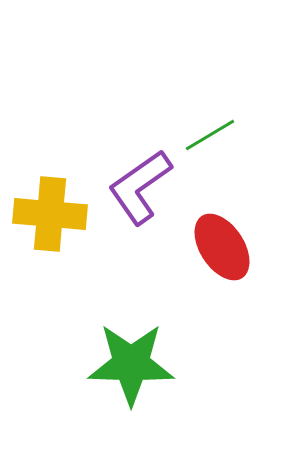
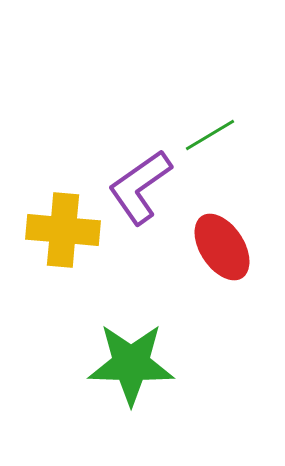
yellow cross: moved 13 px right, 16 px down
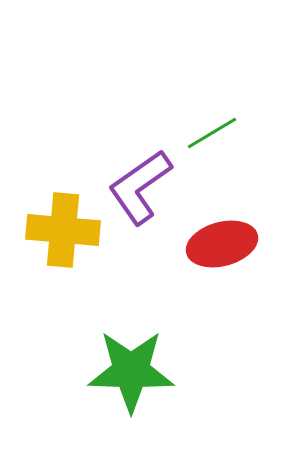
green line: moved 2 px right, 2 px up
red ellipse: moved 3 px up; rotated 72 degrees counterclockwise
green star: moved 7 px down
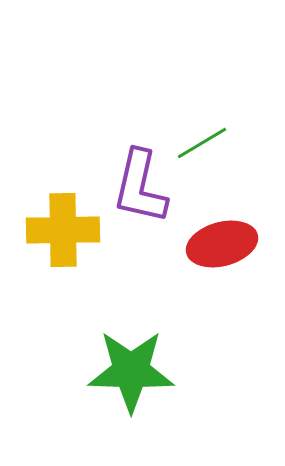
green line: moved 10 px left, 10 px down
purple L-shape: rotated 42 degrees counterclockwise
yellow cross: rotated 6 degrees counterclockwise
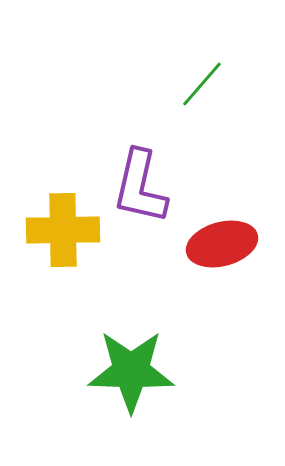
green line: moved 59 px up; rotated 18 degrees counterclockwise
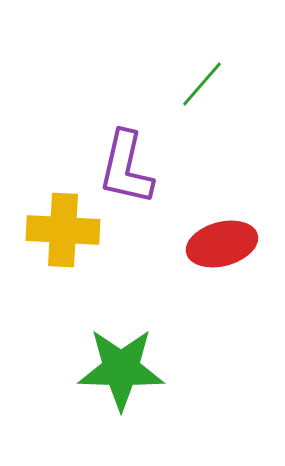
purple L-shape: moved 14 px left, 19 px up
yellow cross: rotated 4 degrees clockwise
green star: moved 10 px left, 2 px up
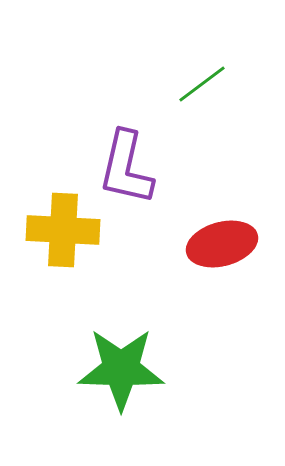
green line: rotated 12 degrees clockwise
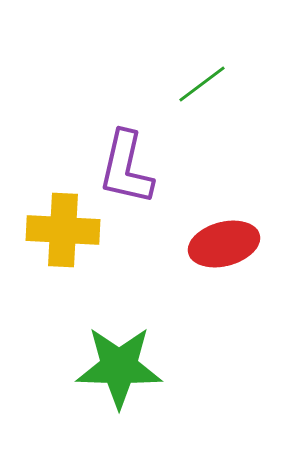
red ellipse: moved 2 px right
green star: moved 2 px left, 2 px up
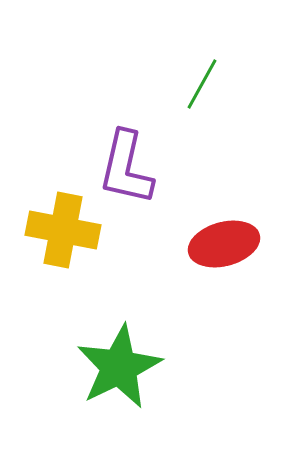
green line: rotated 24 degrees counterclockwise
yellow cross: rotated 8 degrees clockwise
green star: rotated 28 degrees counterclockwise
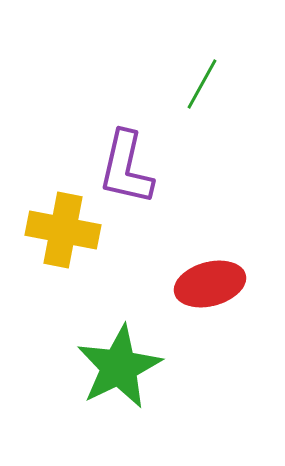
red ellipse: moved 14 px left, 40 px down
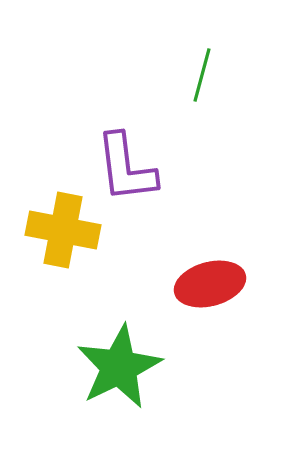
green line: moved 9 px up; rotated 14 degrees counterclockwise
purple L-shape: rotated 20 degrees counterclockwise
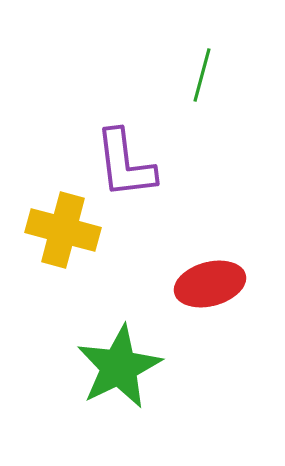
purple L-shape: moved 1 px left, 4 px up
yellow cross: rotated 4 degrees clockwise
